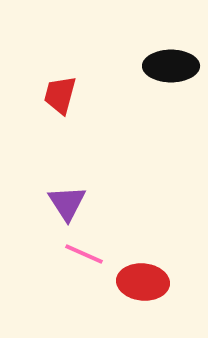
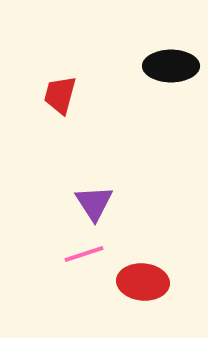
purple triangle: moved 27 px right
pink line: rotated 42 degrees counterclockwise
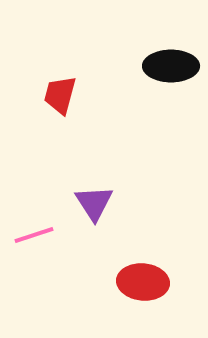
pink line: moved 50 px left, 19 px up
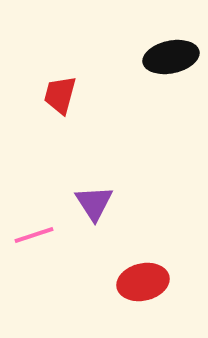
black ellipse: moved 9 px up; rotated 12 degrees counterclockwise
red ellipse: rotated 18 degrees counterclockwise
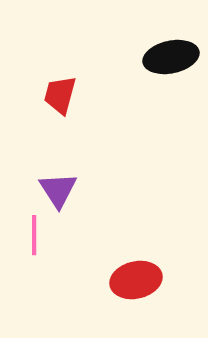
purple triangle: moved 36 px left, 13 px up
pink line: rotated 72 degrees counterclockwise
red ellipse: moved 7 px left, 2 px up
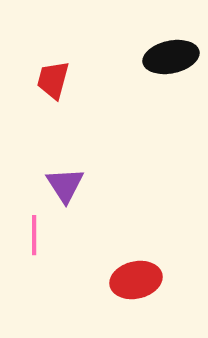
red trapezoid: moved 7 px left, 15 px up
purple triangle: moved 7 px right, 5 px up
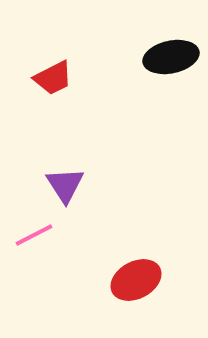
red trapezoid: moved 2 px up; rotated 132 degrees counterclockwise
pink line: rotated 63 degrees clockwise
red ellipse: rotated 15 degrees counterclockwise
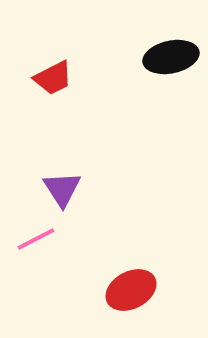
purple triangle: moved 3 px left, 4 px down
pink line: moved 2 px right, 4 px down
red ellipse: moved 5 px left, 10 px down
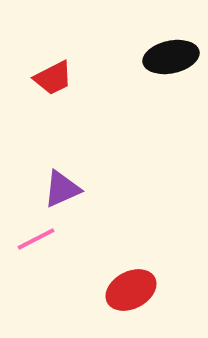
purple triangle: rotated 39 degrees clockwise
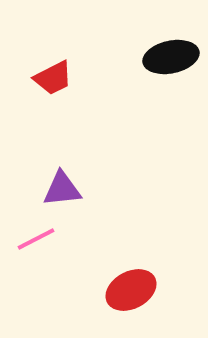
purple triangle: rotated 18 degrees clockwise
